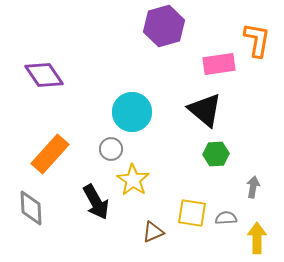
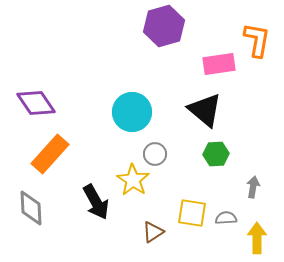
purple diamond: moved 8 px left, 28 px down
gray circle: moved 44 px right, 5 px down
brown triangle: rotated 10 degrees counterclockwise
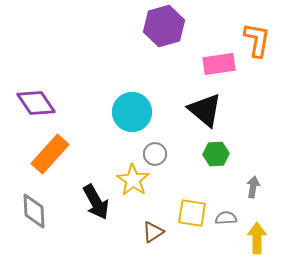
gray diamond: moved 3 px right, 3 px down
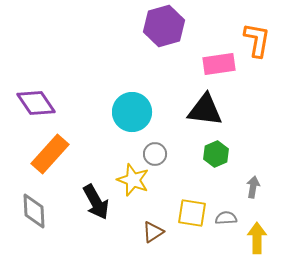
black triangle: rotated 33 degrees counterclockwise
green hexagon: rotated 20 degrees counterclockwise
yellow star: rotated 12 degrees counterclockwise
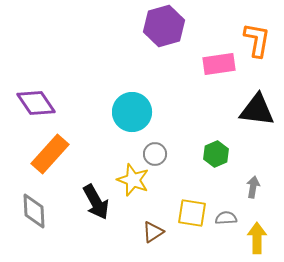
black triangle: moved 52 px right
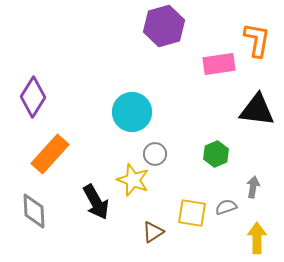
purple diamond: moved 3 px left, 6 px up; rotated 66 degrees clockwise
gray semicircle: moved 11 px up; rotated 15 degrees counterclockwise
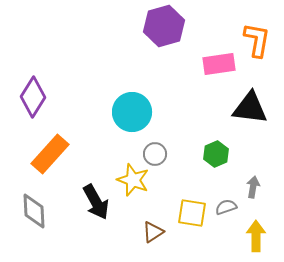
black triangle: moved 7 px left, 2 px up
yellow arrow: moved 1 px left, 2 px up
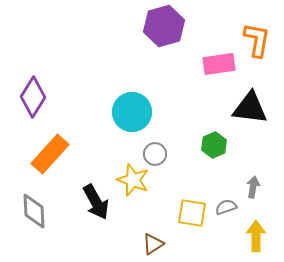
green hexagon: moved 2 px left, 9 px up
brown triangle: moved 12 px down
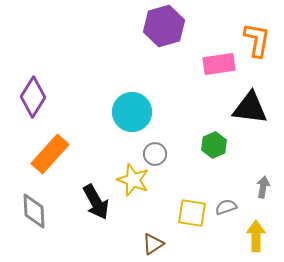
gray arrow: moved 10 px right
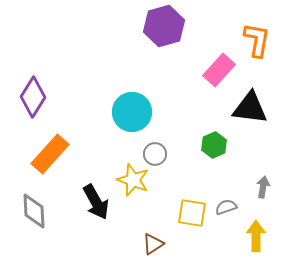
pink rectangle: moved 6 px down; rotated 40 degrees counterclockwise
